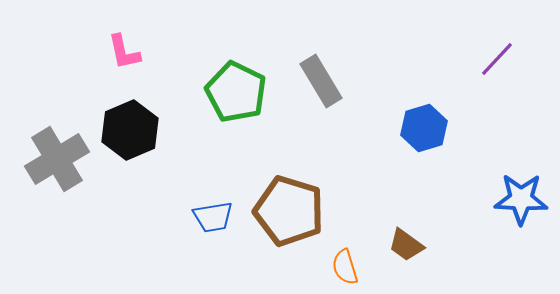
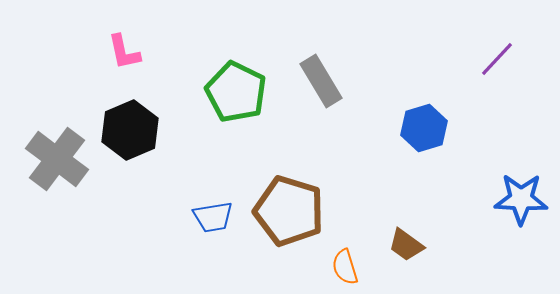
gray cross: rotated 22 degrees counterclockwise
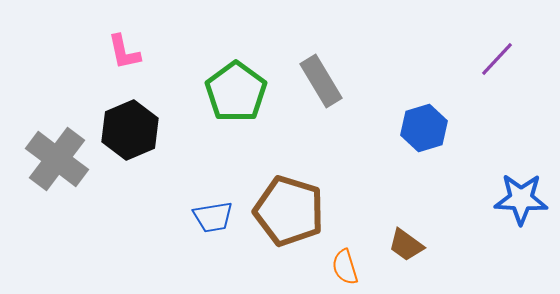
green pentagon: rotated 10 degrees clockwise
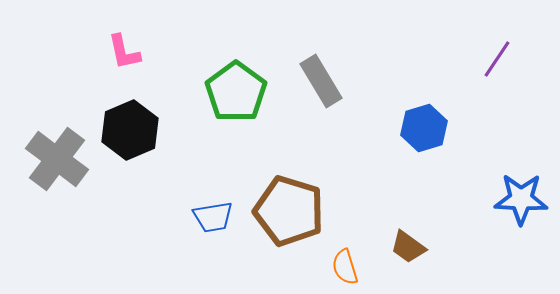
purple line: rotated 9 degrees counterclockwise
brown trapezoid: moved 2 px right, 2 px down
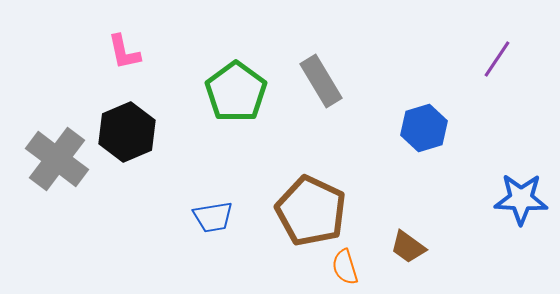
black hexagon: moved 3 px left, 2 px down
brown pentagon: moved 22 px right; rotated 8 degrees clockwise
